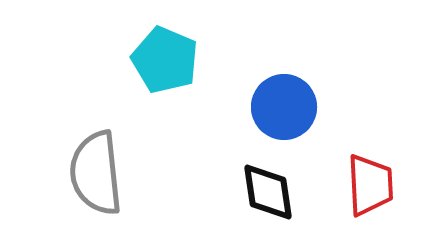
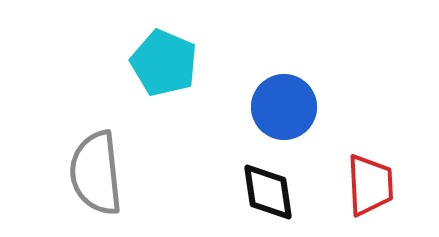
cyan pentagon: moved 1 px left, 3 px down
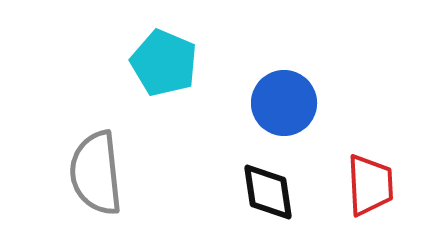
blue circle: moved 4 px up
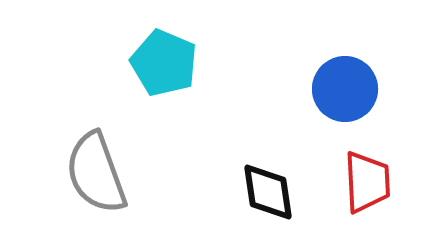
blue circle: moved 61 px right, 14 px up
gray semicircle: rotated 14 degrees counterclockwise
red trapezoid: moved 3 px left, 3 px up
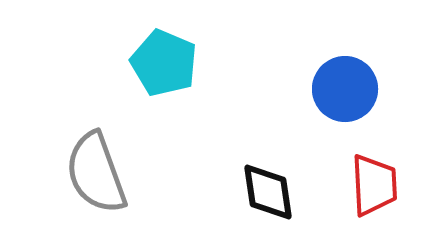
red trapezoid: moved 7 px right, 3 px down
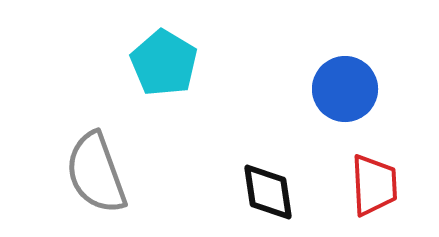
cyan pentagon: rotated 8 degrees clockwise
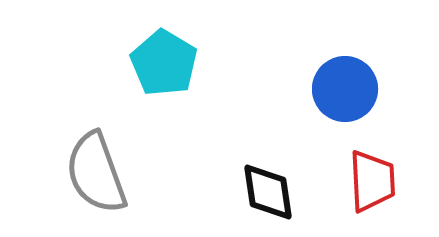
red trapezoid: moved 2 px left, 4 px up
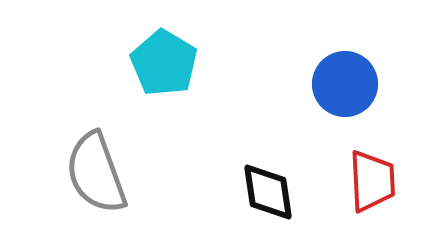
blue circle: moved 5 px up
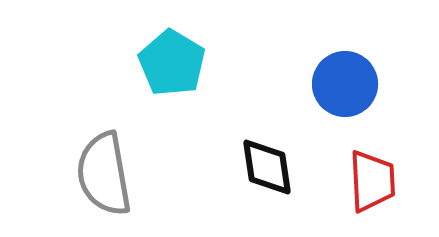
cyan pentagon: moved 8 px right
gray semicircle: moved 8 px right, 1 px down; rotated 10 degrees clockwise
black diamond: moved 1 px left, 25 px up
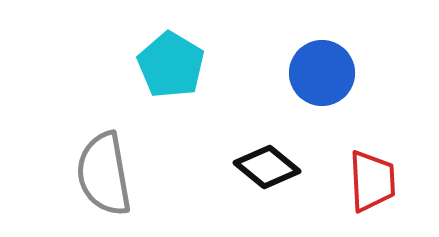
cyan pentagon: moved 1 px left, 2 px down
blue circle: moved 23 px left, 11 px up
black diamond: rotated 42 degrees counterclockwise
